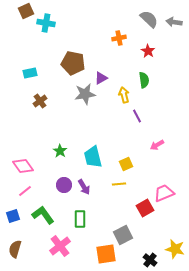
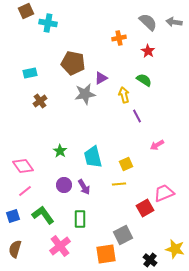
gray semicircle: moved 1 px left, 3 px down
cyan cross: moved 2 px right
green semicircle: rotated 49 degrees counterclockwise
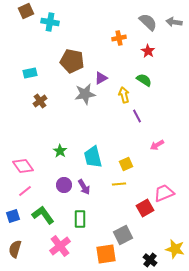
cyan cross: moved 2 px right, 1 px up
brown pentagon: moved 1 px left, 2 px up
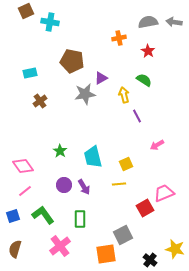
gray semicircle: rotated 54 degrees counterclockwise
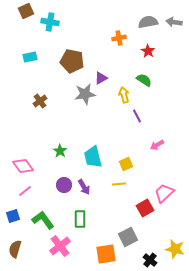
cyan rectangle: moved 16 px up
pink trapezoid: rotated 20 degrees counterclockwise
green L-shape: moved 5 px down
gray square: moved 5 px right, 2 px down
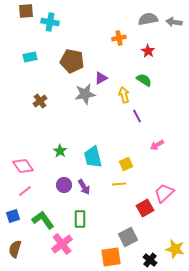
brown square: rotated 21 degrees clockwise
gray semicircle: moved 3 px up
pink cross: moved 2 px right, 2 px up
orange square: moved 5 px right, 3 px down
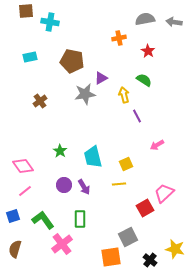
gray semicircle: moved 3 px left
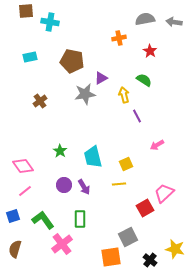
red star: moved 2 px right
